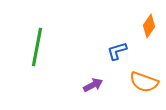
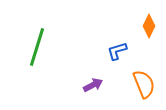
orange diamond: rotated 10 degrees counterclockwise
green line: rotated 6 degrees clockwise
orange semicircle: moved 2 px down; rotated 132 degrees counterclockwise
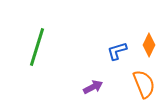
orange diamond: moved 19 px down
purple arrow: moved 2 px down
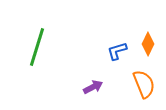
orange diamond: moved 1 px left, 1 px up
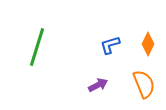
blue L-shape: moved 7 px left, 6 px up
purple arrow: moved 5 px right, 2 px up
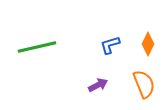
green line: rotated 60 degrees clockwise
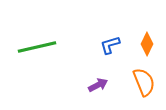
orange diamond: moved 1 px left
orange semicircle: moved 2 px up
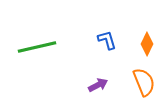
blue L-shape: moved 3 px left, 5 px up; rotated 90 degrees clockwise
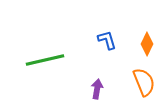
green line: moved 8 px right, 13 px down
purple arrow: moved 1 px left, 4 px down; rotated 54 degrees counterclockwise
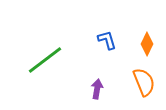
green line: rotated 24 degrees counterclockwise
